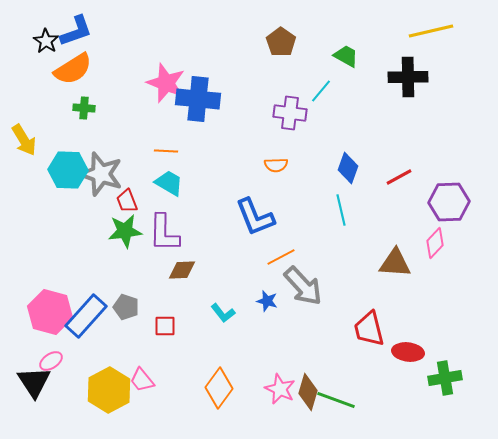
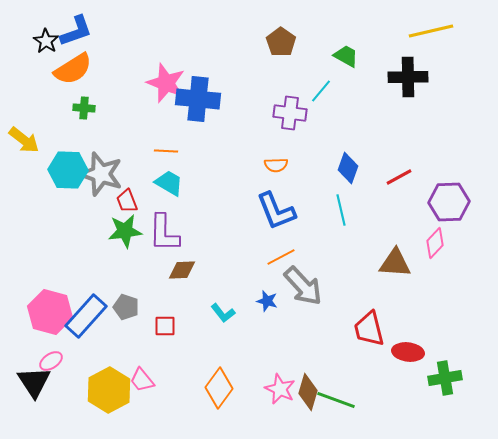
yellow arrow at (24, 140): rotated 20 degrees counterclockwise
blue L-shape at (255, 217): moved 21 px right, 6 px up
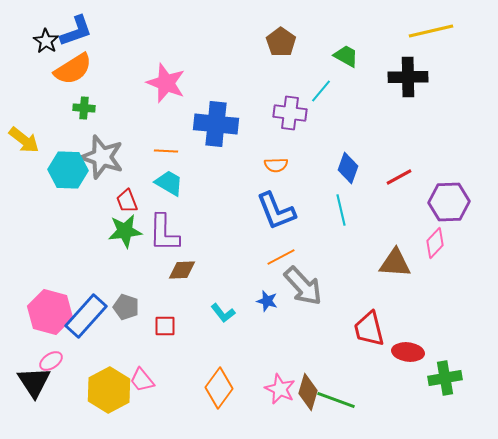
blue cross at (198, 99): moved 18 px right, 25 px down
gray star at (101, 174): moved 1 px right, 17 px up
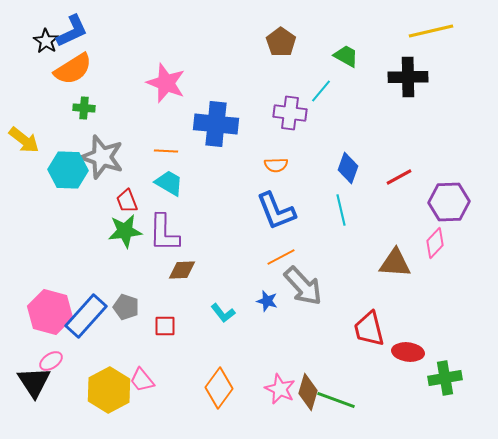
blue L-shape at (76, 31): moved 4 px left; rotated 6 degrees counterclockwise
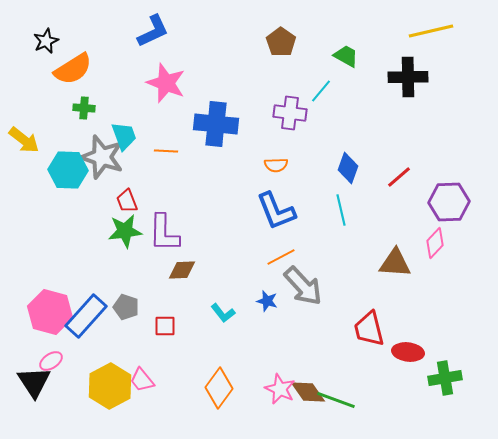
blue L-shape at (72, 31): moved 81 px right
black star at (46, 41): rotated 15 degrees clockwise
red line at (399, 177): rotated 12 degrees counterclockwise
cyan trapezoid at (169, 183): moved 45 px left, 47 px up; rotated 40 degrees clockwise
yellow hexagon at (109, 390): moved 1 px right, 4 px up
brown diamond at (308, 392): rotated 51 degrees counterclockwise
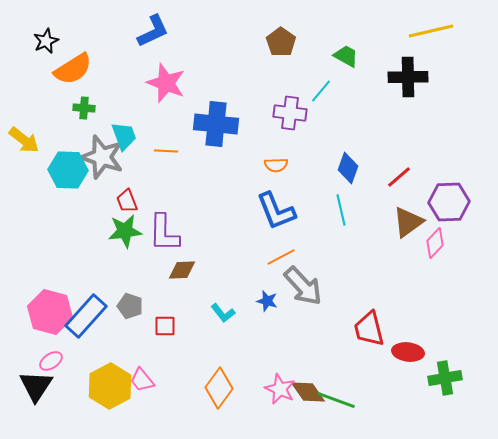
brown triangle at (395, 263): moved 13 px right, 41 px up; rotated 40 degrees counterclockwise
gray pentagon at (126, 307): moved 4 px right, 1 px up
black triangle at (34, 382): moved 2 px right, 4 px down; rotated 6 degrees clockwise
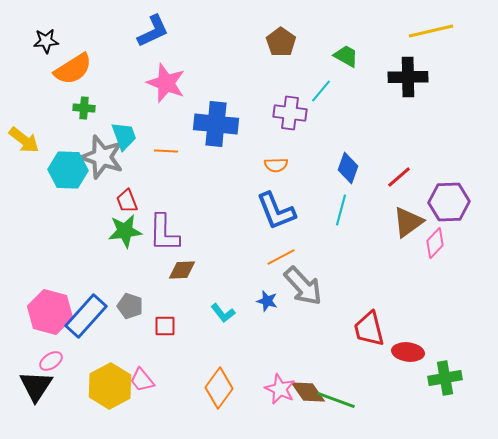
black star at (46, 41): rotated 20 degrees clockwise
cyan line at (341, 210): rotated 28 degrees clockwise
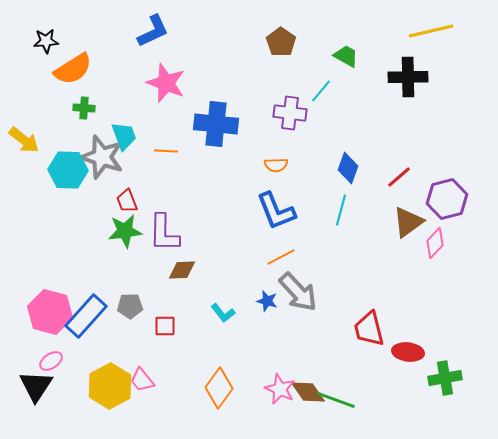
purple hexagon at (449, 202): moved 2 px left, 3 px up; rotated 12 degrees counterclockwise
gray arrow at (303, 286): moved 5 px left, 6 px down
gray pentagon at (130, 306): rotated 20 degrees counterclockwise
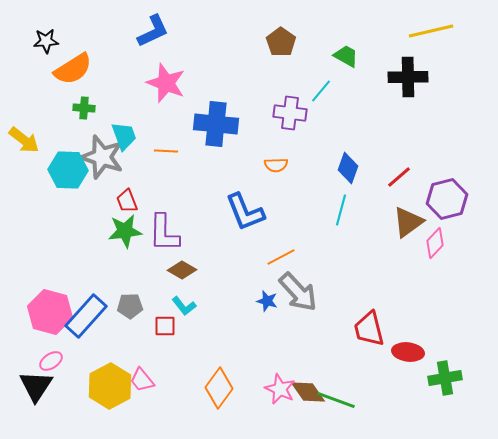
blue L-shape at (276, 211): moved 31 px left, 1 px down
brown diamond at (182, 270): rotated 32 degrees clockwise
cyan L-shape at (223, 313): moved 39 px left, 7 px up
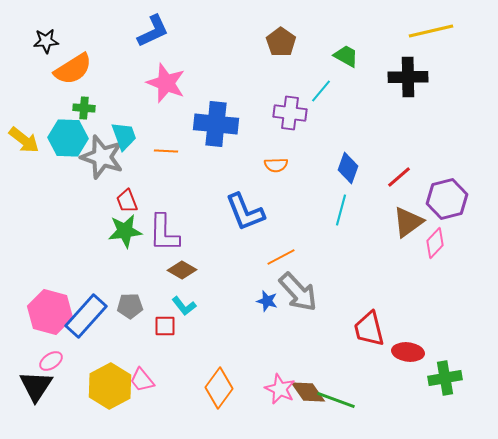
cyan hexagon at (68, 170): moved 32 px up
